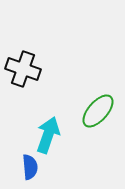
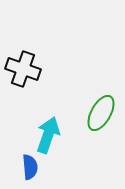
green ellipse: moved 3 px right, 2 px down; rotated 12 degrees counterclockwise
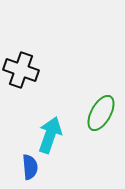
black cross: moved 2 px left, 1 px down
cyan arrow: moved 2 px right
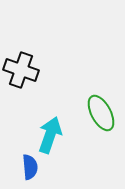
green ellipse: rotated 57 degrees counterclockwise
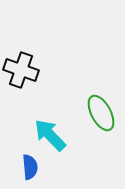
cyan arrow: rotated 63 degrees counterclockwise
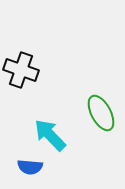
blue semicircle: rotated 100 degrees clockwise
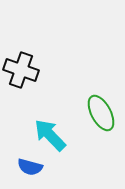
blue semicircle: rotated 10 degrees clockwise
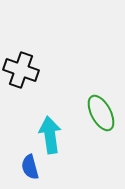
cyan arrow: rotated 36 degrees clockwise
blue semicircle: rotated 60 degrees clockwise
